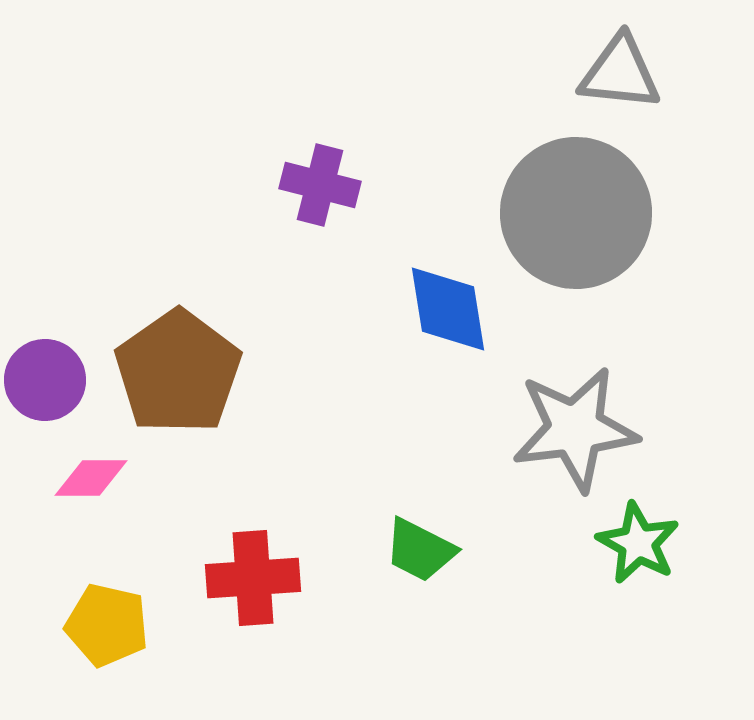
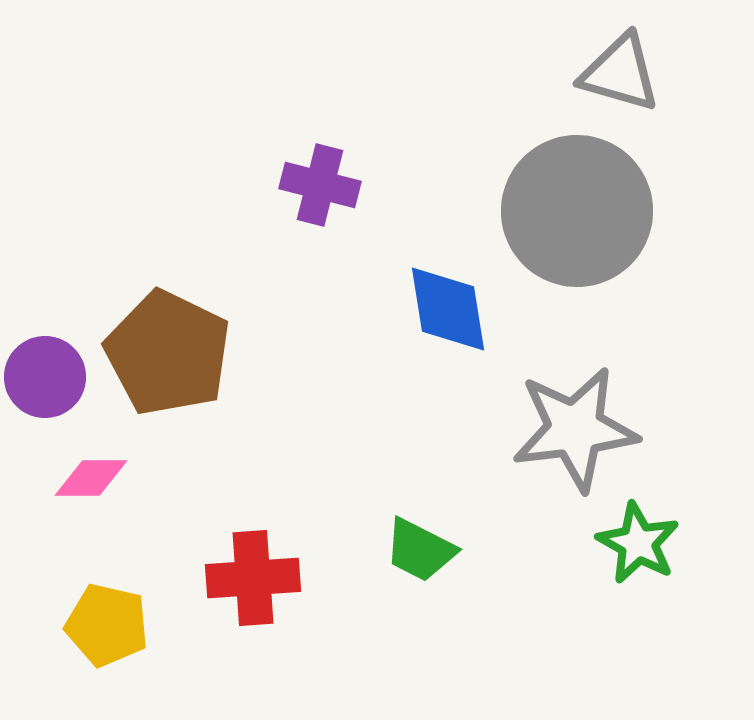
gray triangle: rotated 10 degrees clockwise
gray circle: moved 1 px right, 2 px up
brown pentagon: moved 10 px left, 19 px up; rotated 11 degrees counterclockwise
purple circle: moved 3 px up
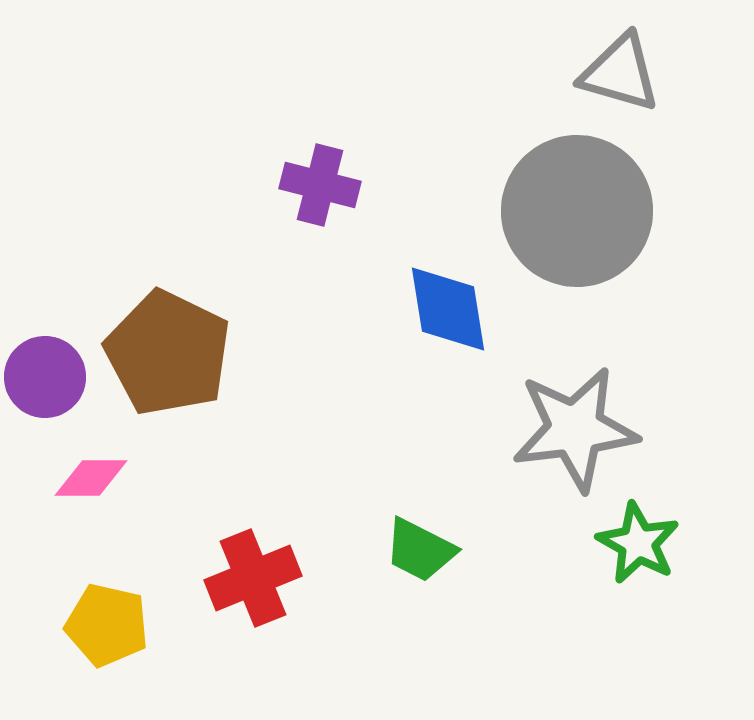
red cross: rotated 18 degrees counterclockwise
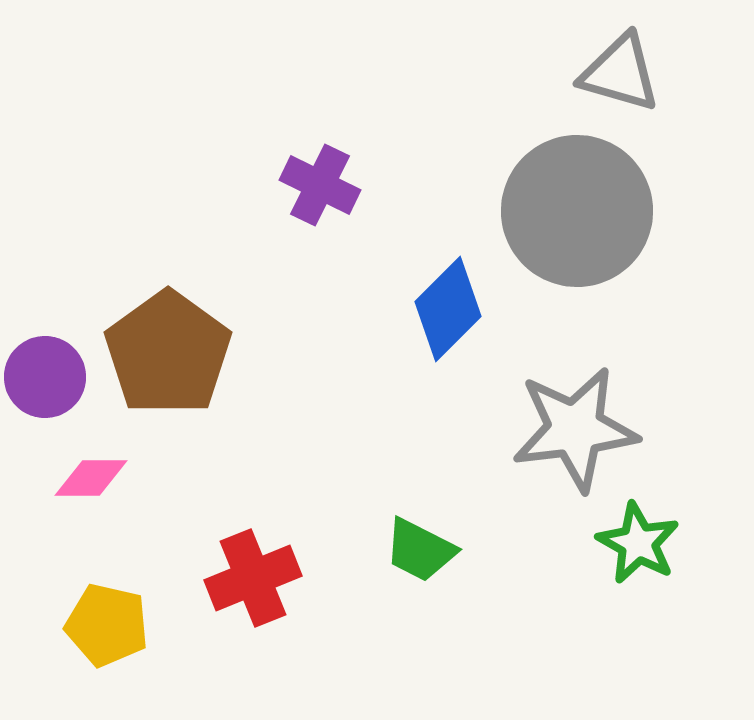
purple cross: rotated 12 degrees clockwise
blue diamond: rotated 54 degrees clockwise
brown pentagon: rotated 10 degrees clockwise
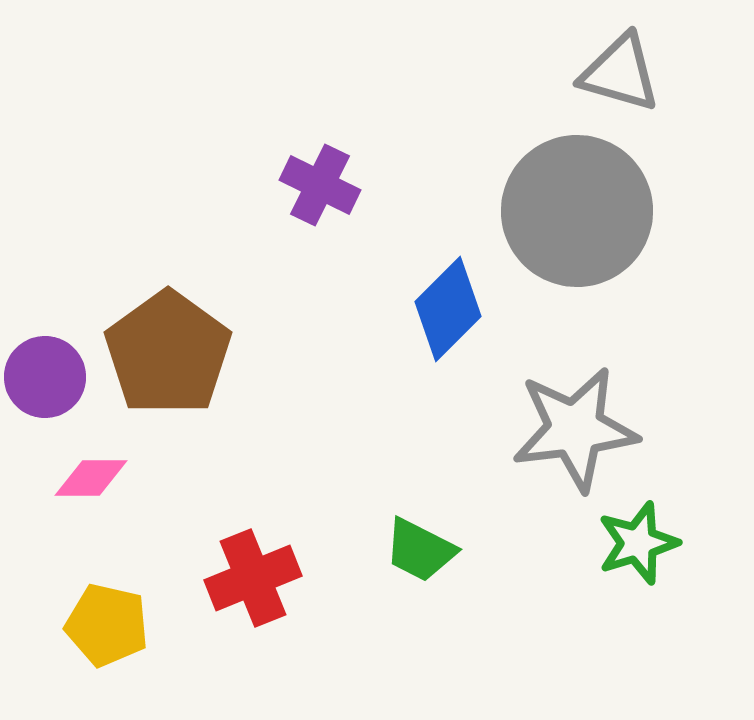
green star: rotated 26 degrees clockwise
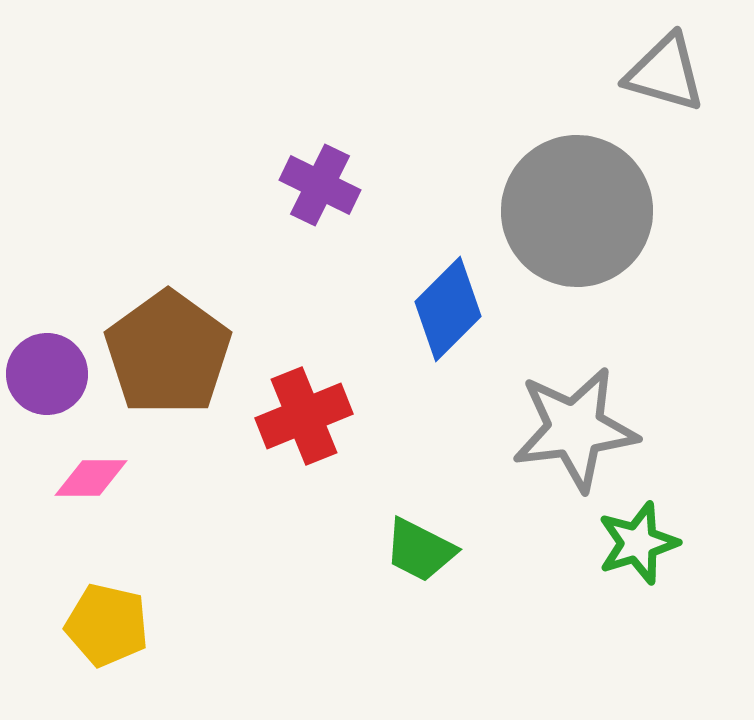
gray triangle: moved 45 px right
purple circle: moved 2 px right, 3 px up
red cross: moved 51 px right, 162 px up
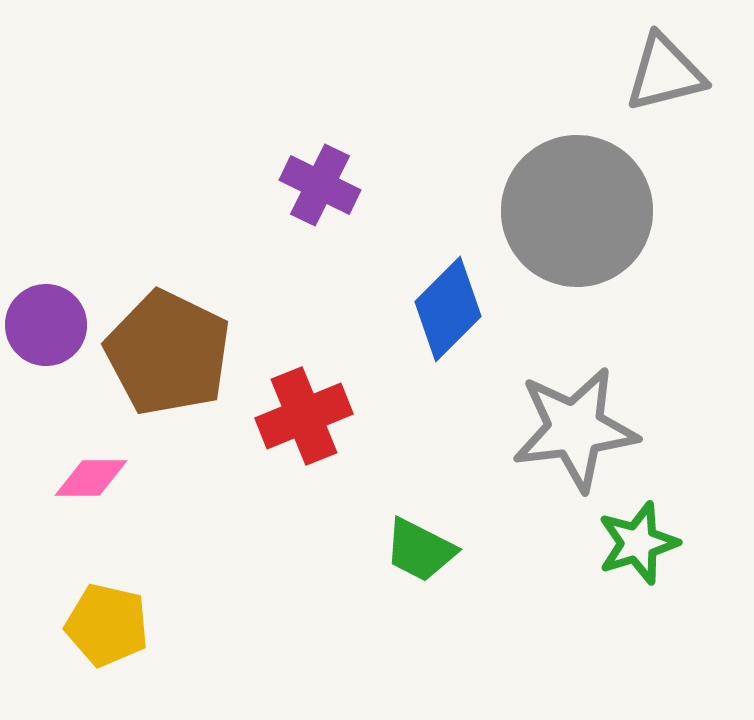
gray triangle: rotated 30 degrees counterclockwise
brown pentagon: rotated 10 degrees counterclockwise
purple circle: moved 1 px left, 49 px up
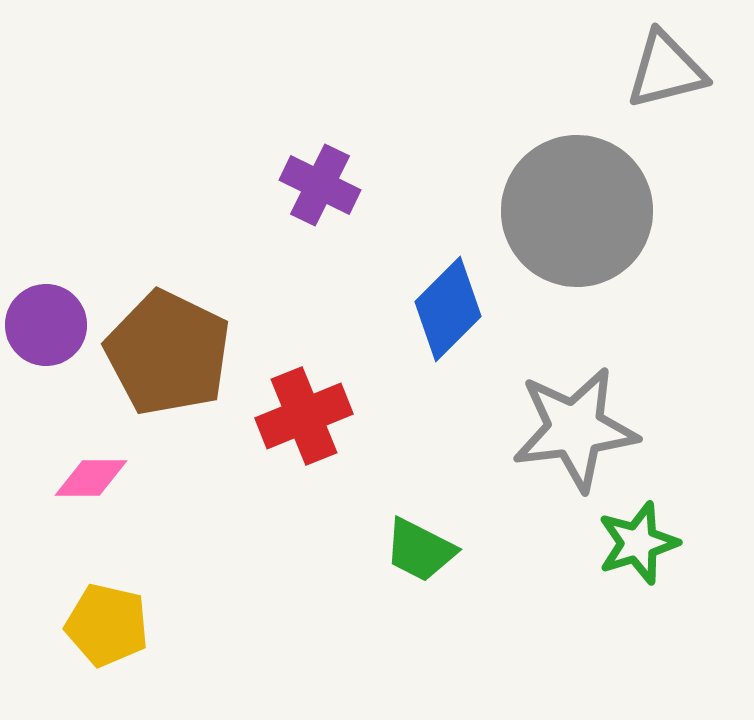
gray triangle: moved 1 px right, 3 px up
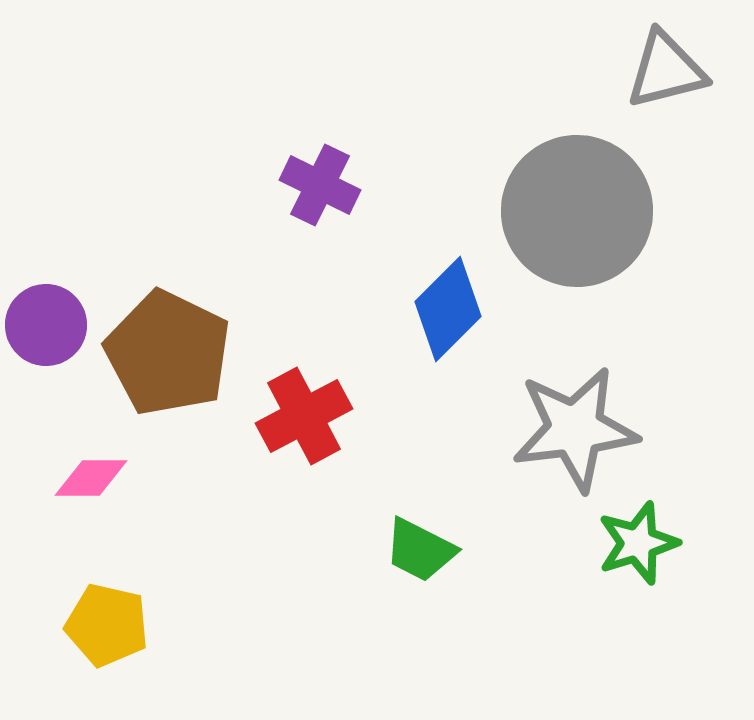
red cross: rotated 6 degrees counterclockwise
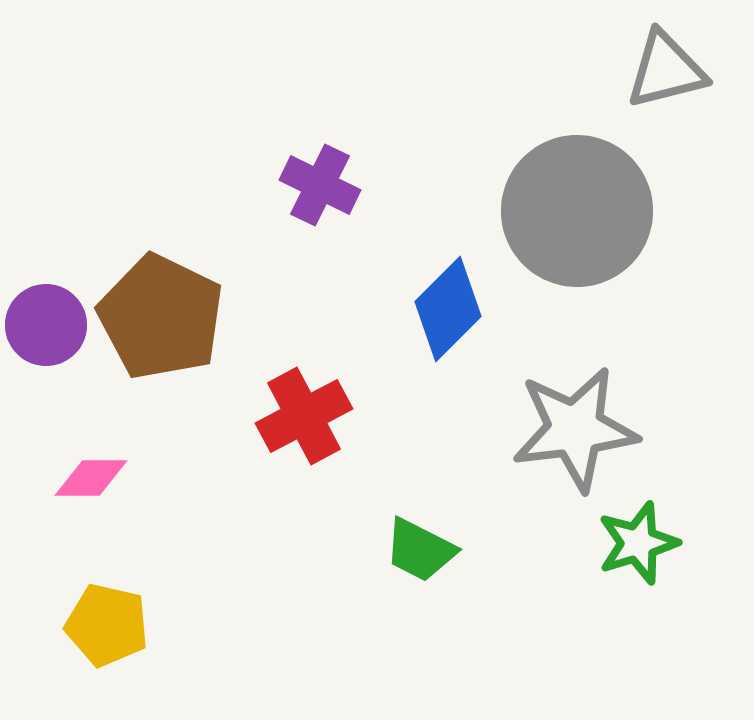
brown pentagon: moved 7 px left, 36 px up
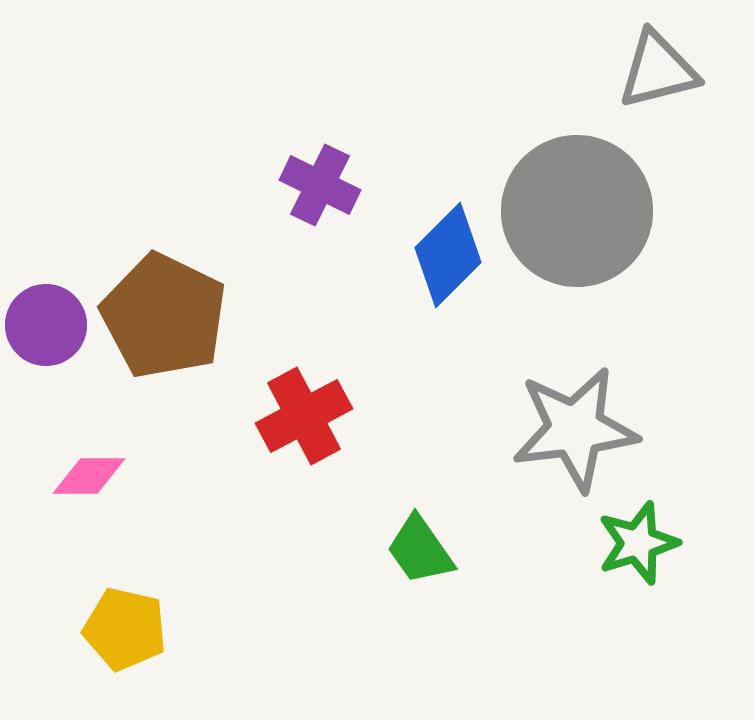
gray triangle: moved 8 px left
blue diamond: moved 54 px up
brown pentagon: moved 3 px right, 1 px up
pink diamond: moved 2 px left, 2 px up
green trapezoid: rotated 28 degrees clockwise
yellow pentagon: moved 18 px right, 4 px down
